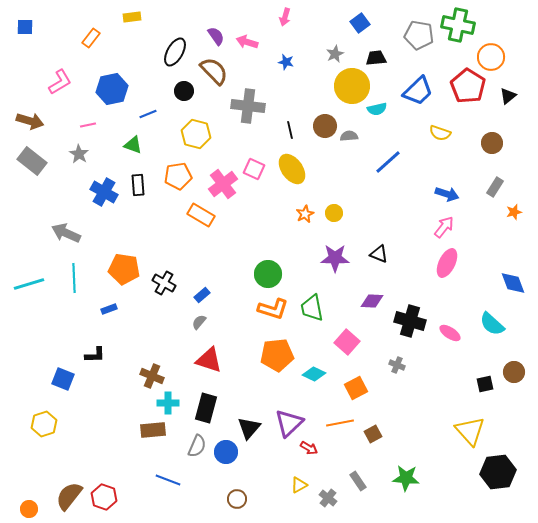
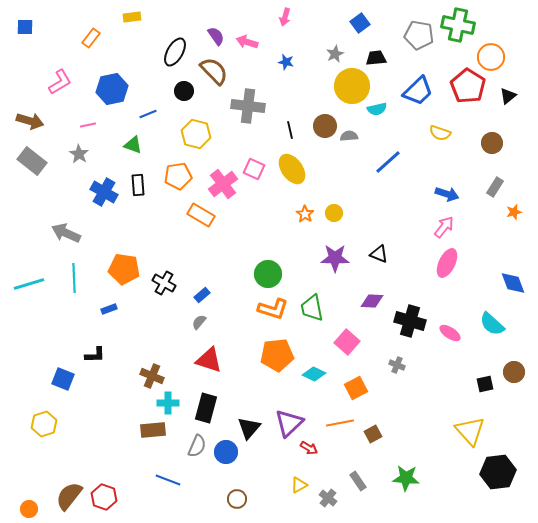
orange star at (305, 214): rotated 12 degrees counterclockwise
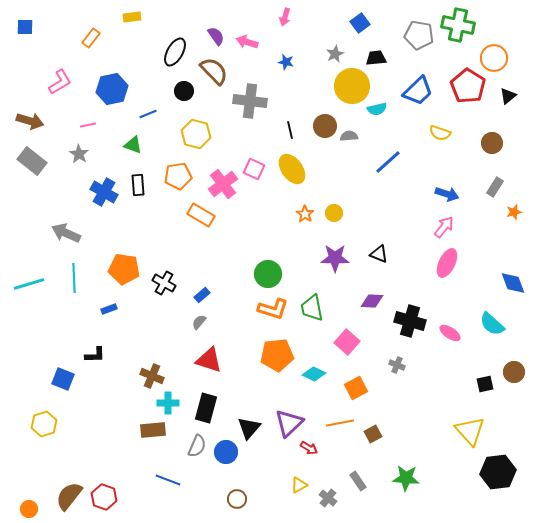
orange circle at (491, 57): moved 3 px right, 1 px down
gray cross at (248, 106): moved 2 px right, 5 px up
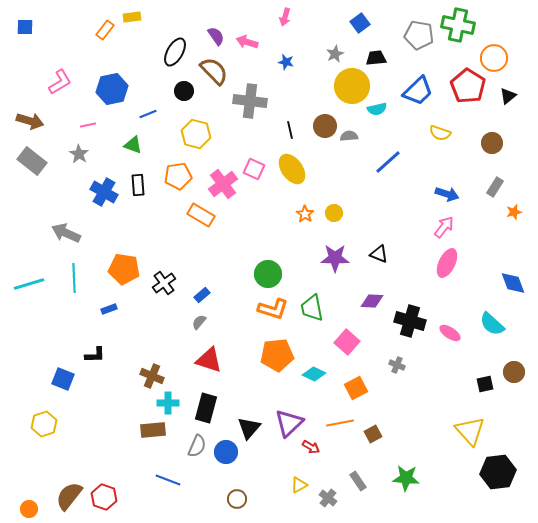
orange rectangle at (91, 38): moved 14 px right, 8 px up
black cross at (164, 283): rotated 25 degrees clockwise
red arrow at (309, 448): moved 2 px right, 1 px up
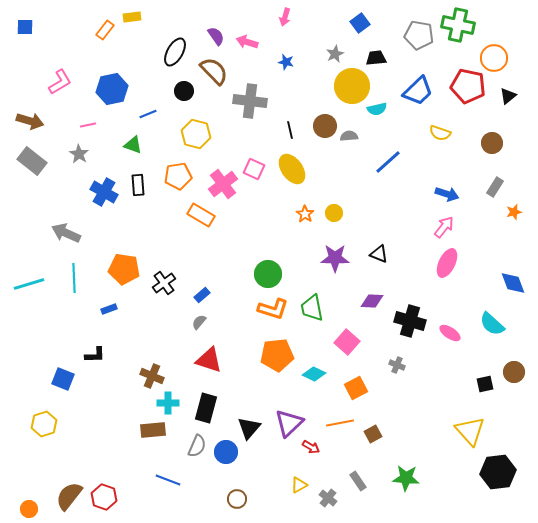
red pentagon at (468, 86): rotated 20 degrees counterclockwise
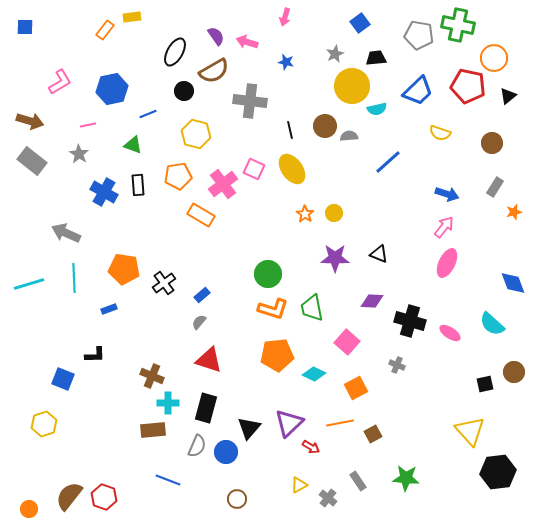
brown semicircle at (214, 71): rotated 104 degrees clockwise
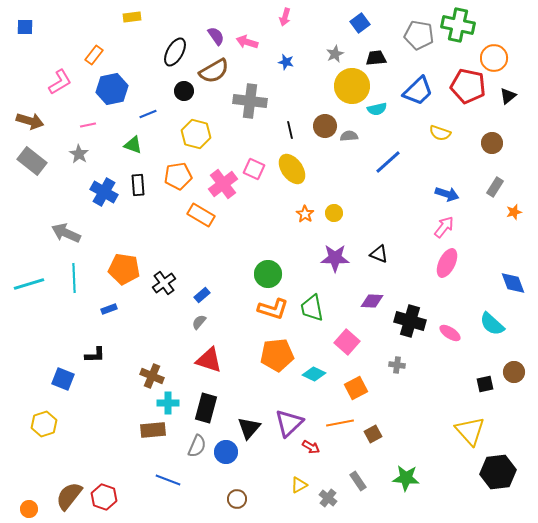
orange rectangle at (105, 30): moved 11 px left, 25 px down
gray cross at (397, 365): rotated 14 degrees counterclockwise
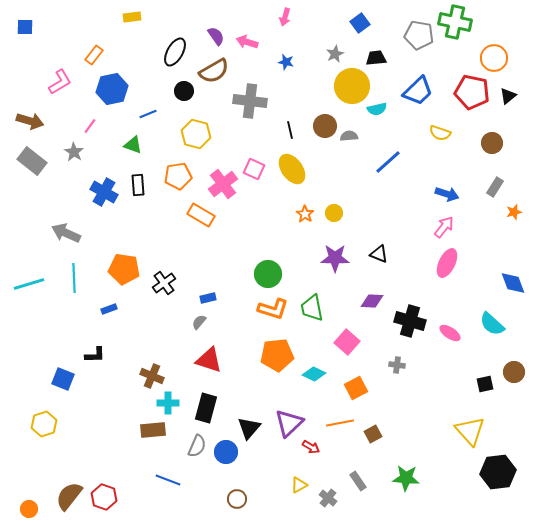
green cross at (458, 25): moved 3 px left, 3 px up
red pentagon at (468, 86): moved 4 px right, 6 px down
pink line at (88, 125): moved 2 px right, 1 px down; rotated 42 degrees counterclockwise
gray star at (79, 154): moved 5 px left, 2 px up
blue rectangle at (202, 295): moved 6 px right, 3 px down; rotated 28 degrees clockwise
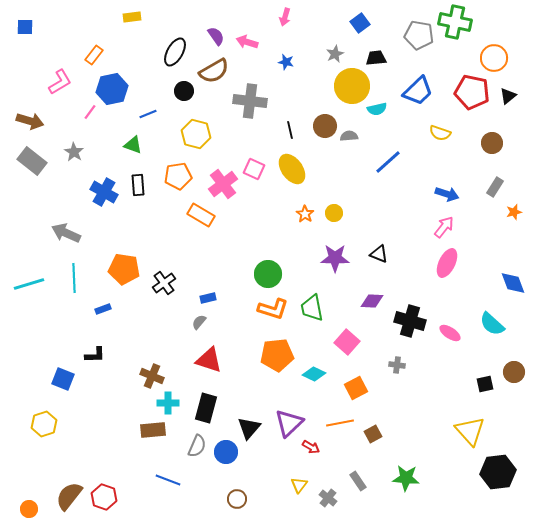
pink line at (90, 126): moved 14 px up
blue rectangle at (109, 309): moved 6 px left
yellow triangle at (299, 485): rotated 24 degrees counterclockwise
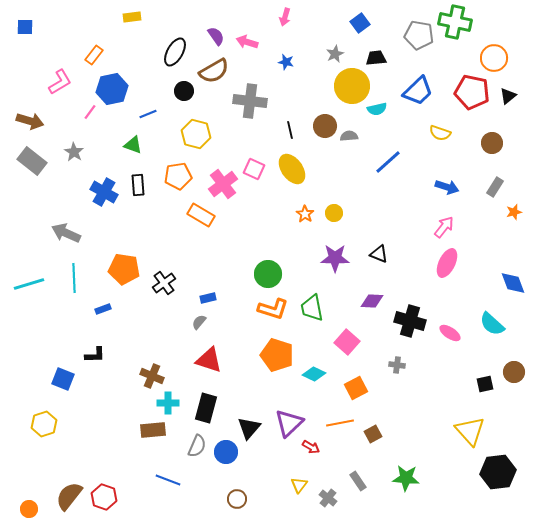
blue arrow at (447, 194): moved 7 px up
orange pentagon at (277, 355): rotated 24 degrees clockwise
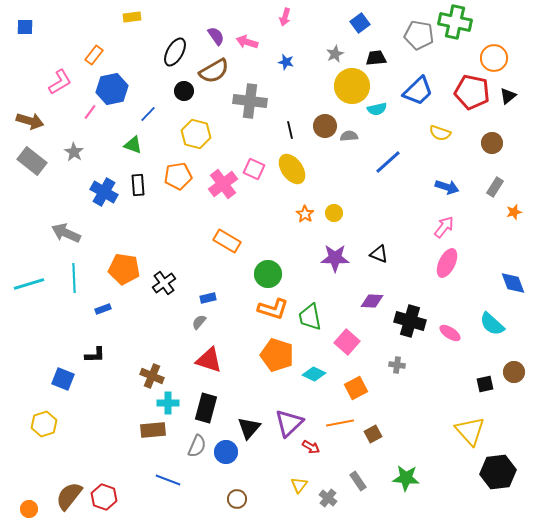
blue line at (148, 114): rotated 24 degrees counterclockwise
orange rectangle at (201, 215): moved 26 px right, 26 px down
green trapezoid at (312, 308): moved 2 px left, 9 px down
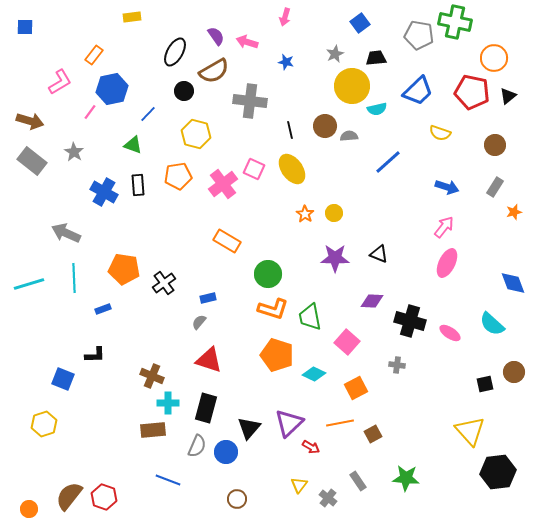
brown circle at (492, 143): moved 3 px right, 2 px down
